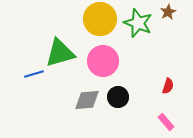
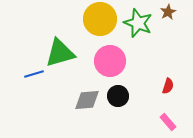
pink circle: moved 7 px right
black circle: moved 1 px up
pink rectangle: moved 2 px right
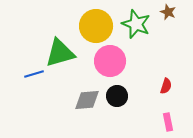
brown star: rotated 21 degrees counterclockwise
yellow circle: moved 4 px left, 7 px down
green star: moved 2 px left, 1 px down
red semicircle: moved 2 px left
black circle: moved 1 px left
pink rectangle: rotated 30 degrees clockwise
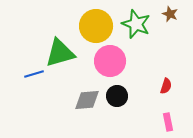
brown star: moved 2 px right, 2 px down
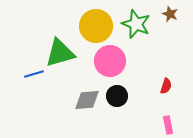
pink rectangle: moved 3 px down
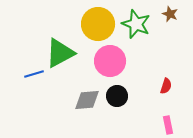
yellow circle: moved 2 px right, 2 px up
green triangle: rotated 12 degrees counterclockwise
